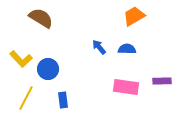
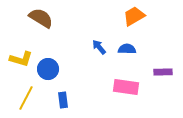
yellow L-shape: rotated 30 degrees counterclockwise
purple rectangle: moved 1 px right, 9 px up
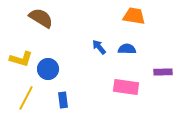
orange trapezoid: rotated 40 degrees clockwise
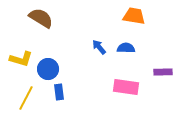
blue semicircle: moved 1 px left, 1 px up
blue rectangle: moved 4 px left, 8 px up
